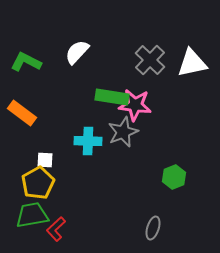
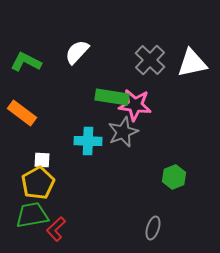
white square: moved 3 px left
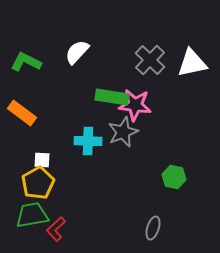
green hexagon: rotated 25 degrees counterclockwise
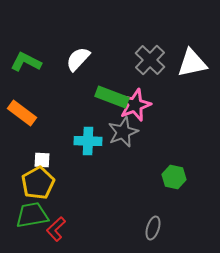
white semicircle: moved 1 px right, 7 px down
green rectangle: rotated 12 degrees clockwise
pink star: rotated 28 degrees counterclockwise
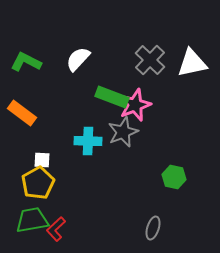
green trapezoid: moved 5 px down
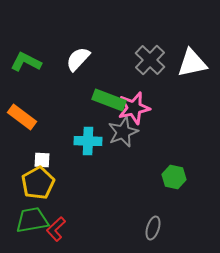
green rectangle: moved 3 px left, 3 px down
pink star: moved 1 px left, 3 px down; rotated 8 degrees clockwise
orange rectangle: moved 4 px down
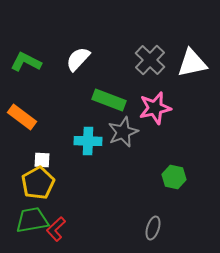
pink star: moved 21 px right
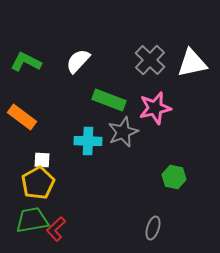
white semicircle: moved 2 px down
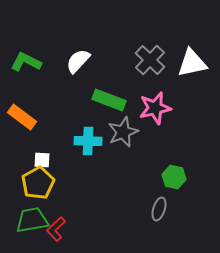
gray ellipse: moved 6 px right, 19 px up
